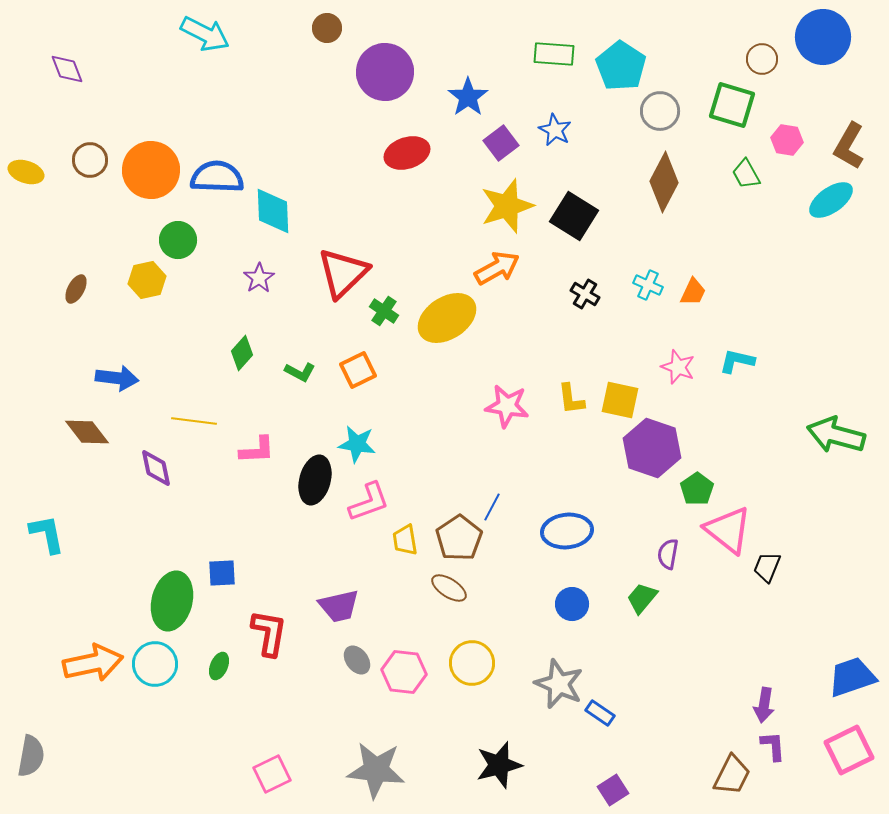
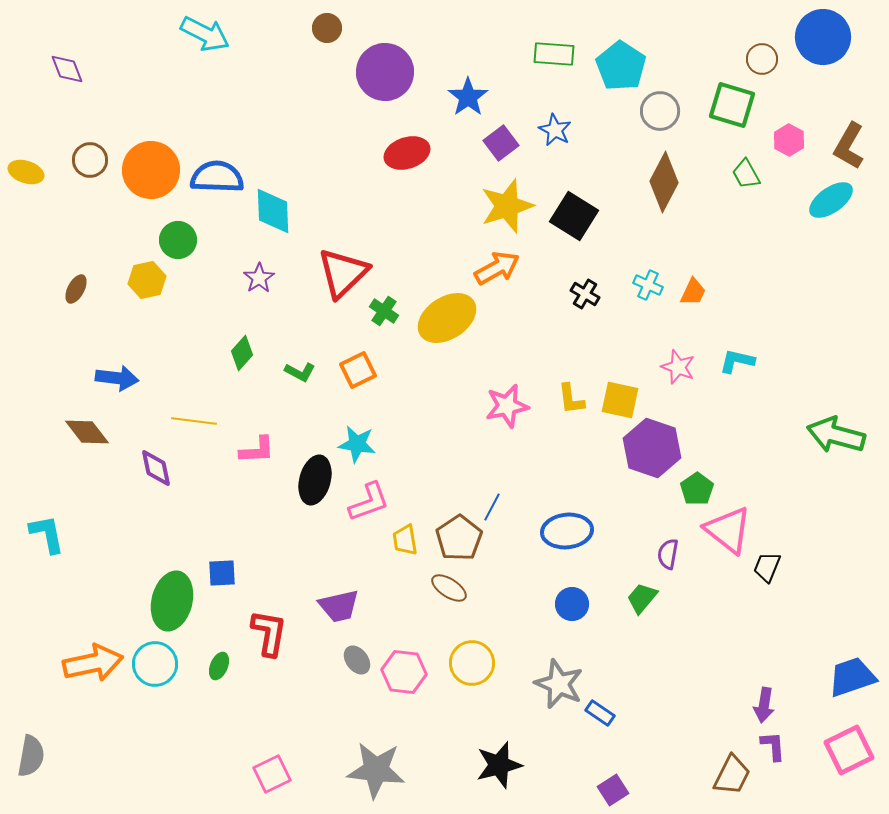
pink hexagon at (787, 140): moved 2 px right; rotated 20 degrees clockwise
pink star at (507, 406): rotated 21 degrees counterclockwise
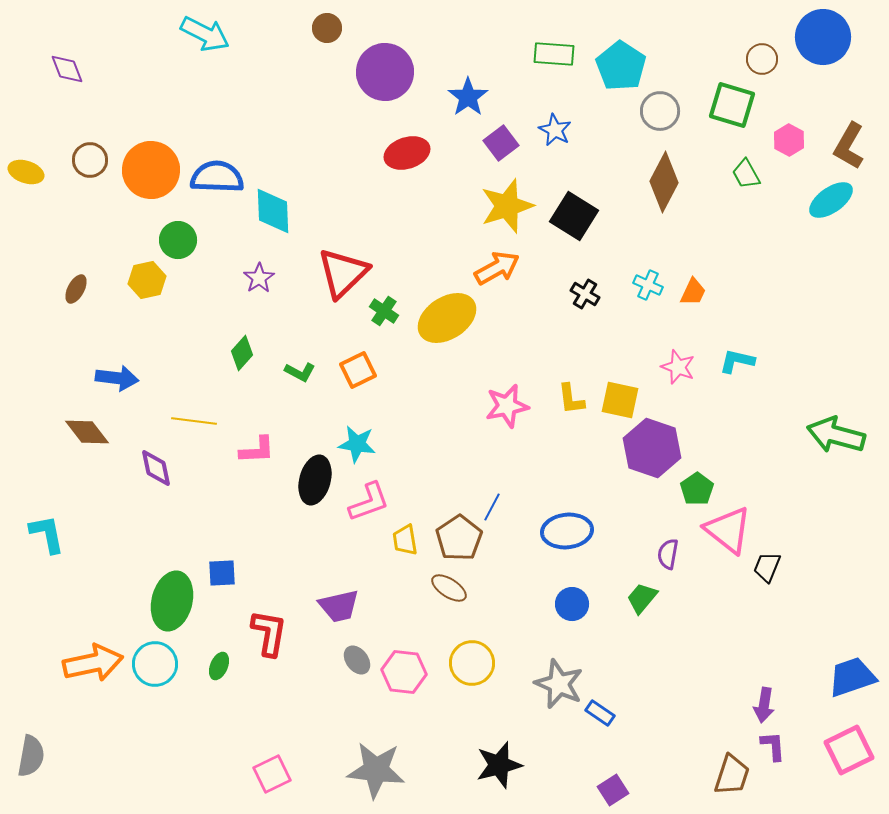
brown trapezoid at (732, 775): rotated 9 degrees counterclockwise
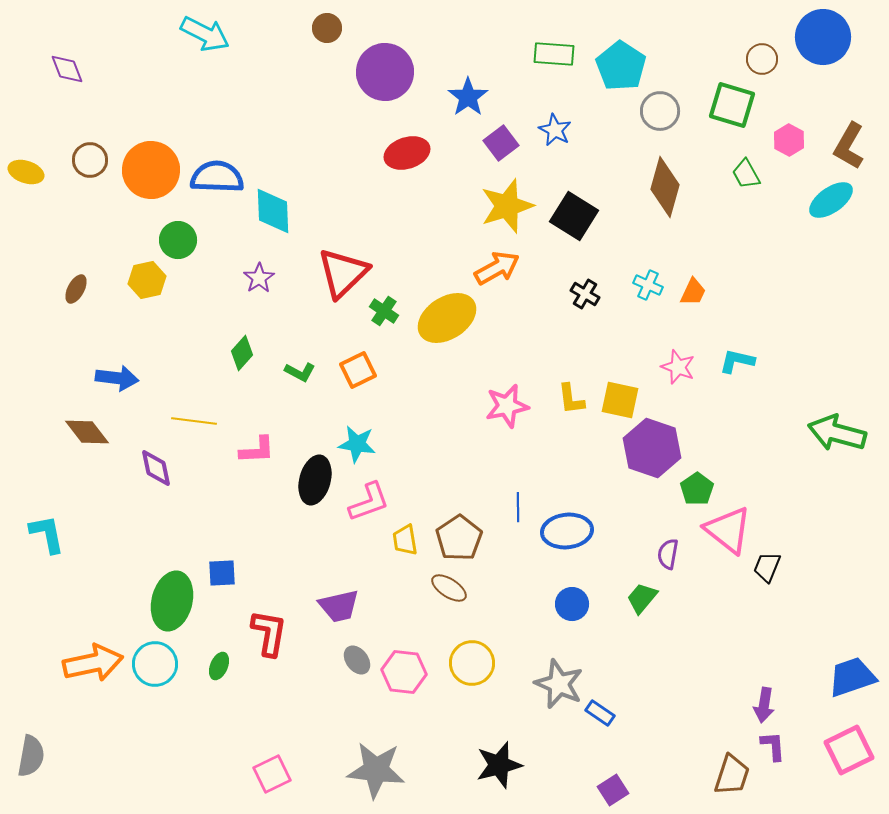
brown diamond at (664, 182): moved 1 px right, 5 px down; rotated 12 degrees counterclockwise
green arrow at (836, 435): moved 1 px right, 2 px up
blue line at (492, 507): moved 26 px right; rotated 28 degrees counterclockwise
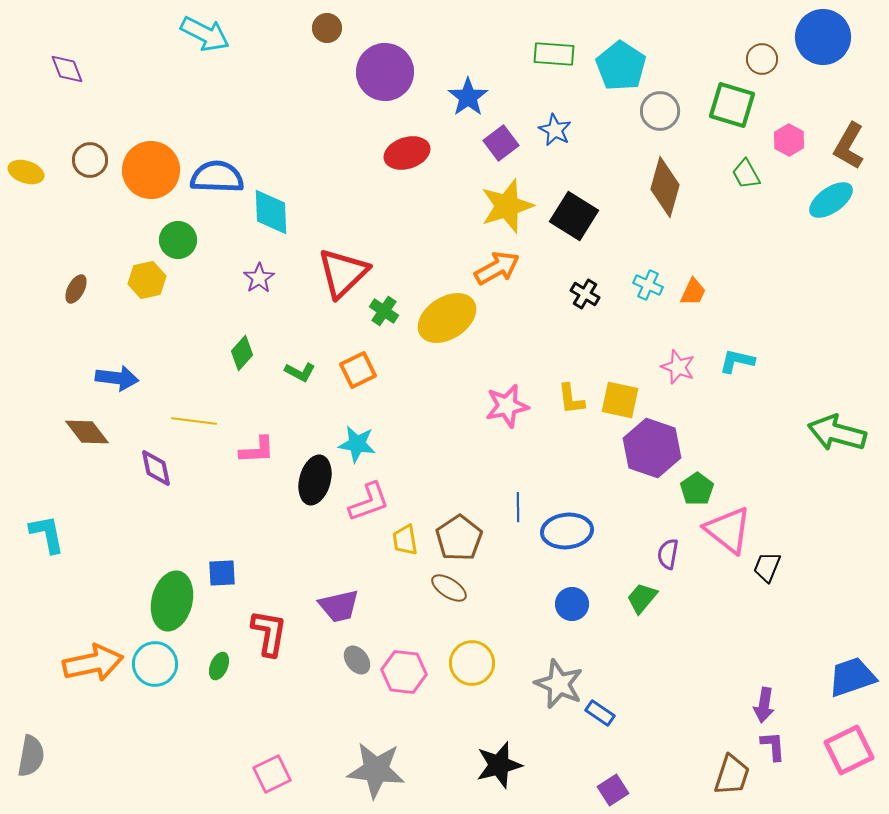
cyan diamond at (273, 211): moved 2 px left, 1 px down
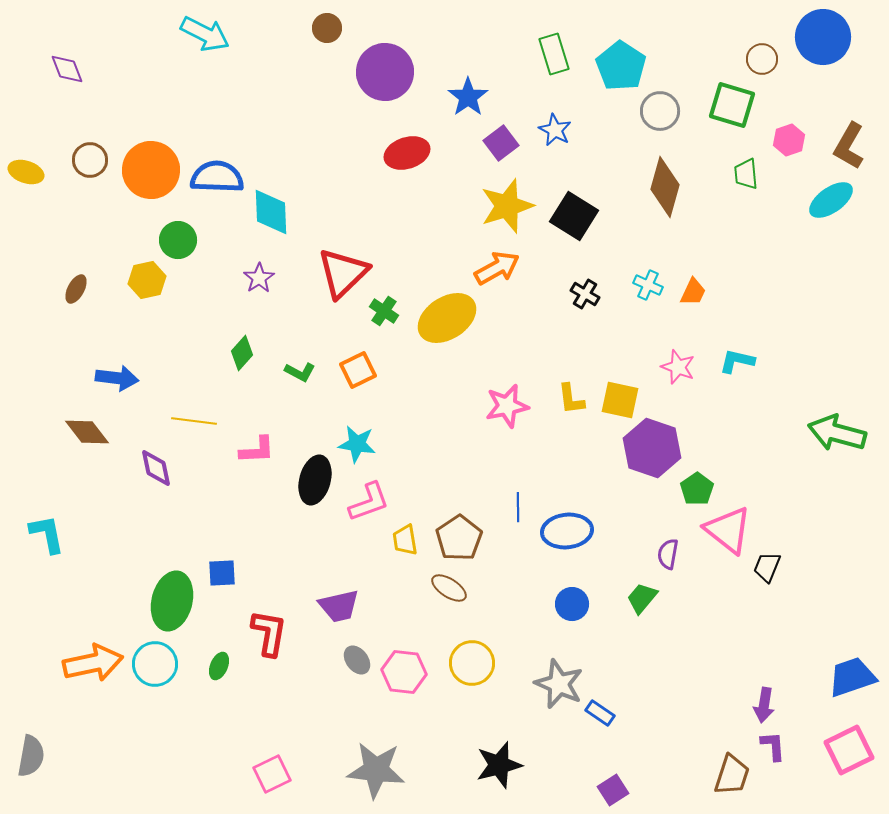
green rectangle at (554, 54): rotated 69 degrees clockwise
pink hexagon at (789, 140): rotated 12 degrees clockwise
green trapezoid at (746, 174): rotated 24 degrees clockwise
